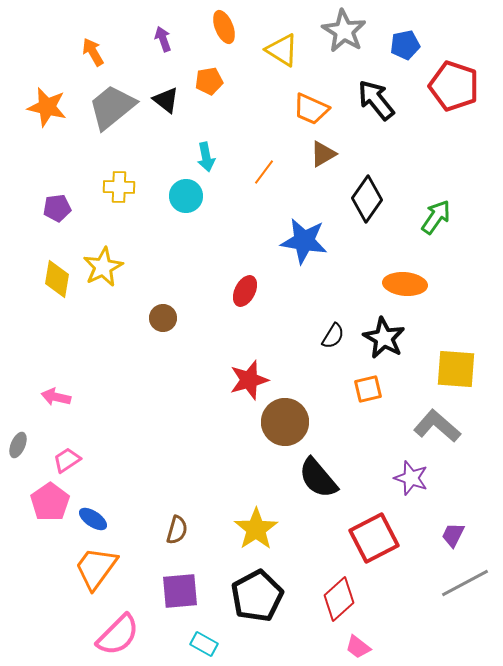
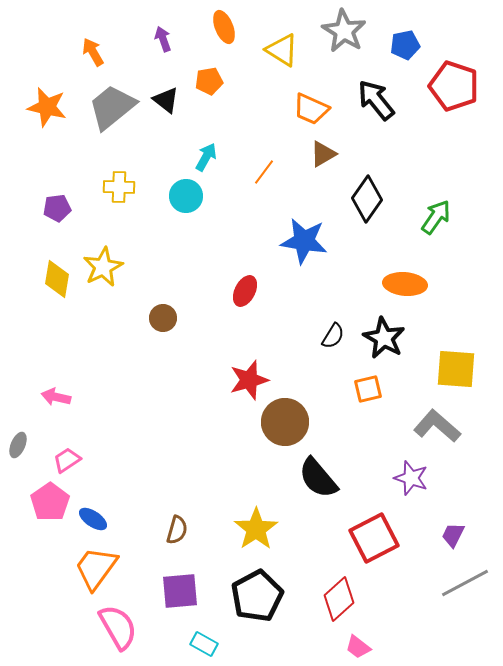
cyan arrow at (206, 157): rotated 140 degrees counterclockwise
pink semicircle at (118, 635): moved 8 px up; rotated 75 degrees counterclockwise
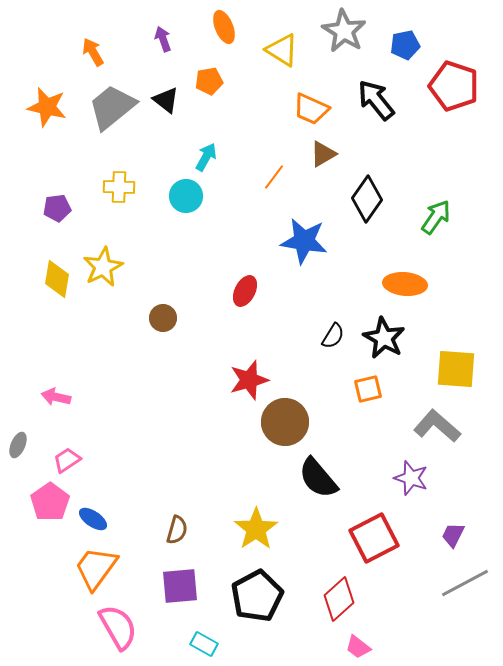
orange line at (264, 172): moved 10 px right, 5 px down
purple square at (180, 591): moved 5 px up
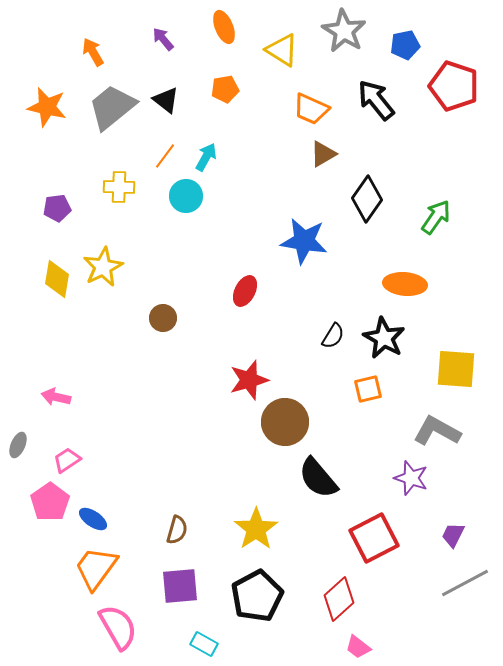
purple arrow at (163, 39): rotated 20 degrees counterclockwise
orange pentagon at (209, 81): moved 16 px right, 8 px down
orange line at (274, 177): moved 109 px left, 21 px up
gray L-shape at (437, 426): moved 5 px down; rotated 12 degrees counterclockwise
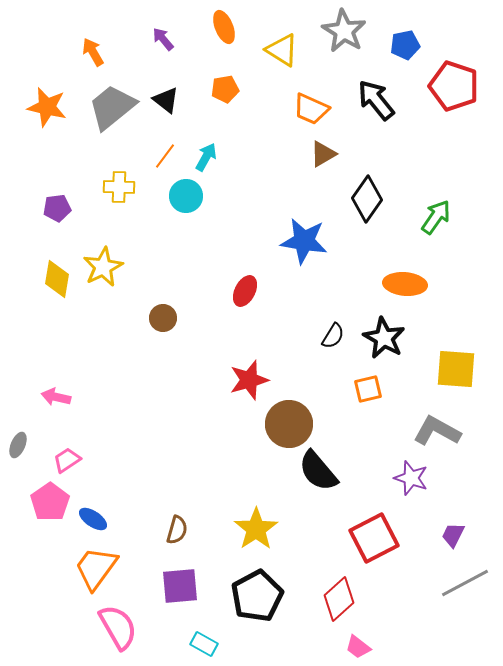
brown circle at (285, 422): moved 4 px right, 2 px down
black semicircle at (318, 478): moved 7 px up
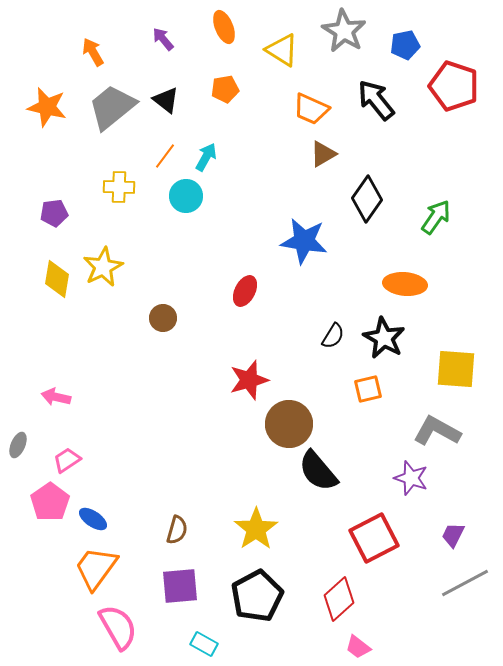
purple pentagon at (57, 208): moved 3 px left, 5 px down
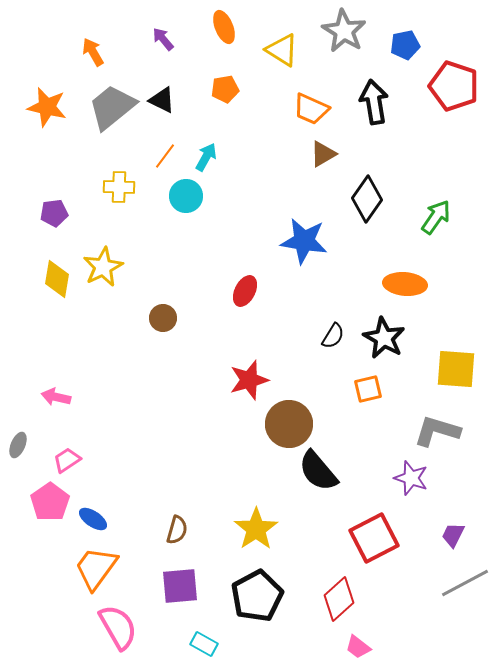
black triangle at (166, 100): moved 4 px left; rotated 12 degrees counterclockwise
black arrow at (376, 100): moved 2 px left, 2 px down; rotated 30 degrees clockwise
gray L-shape at (437, 431): rotated 12 degrees counterclockwise
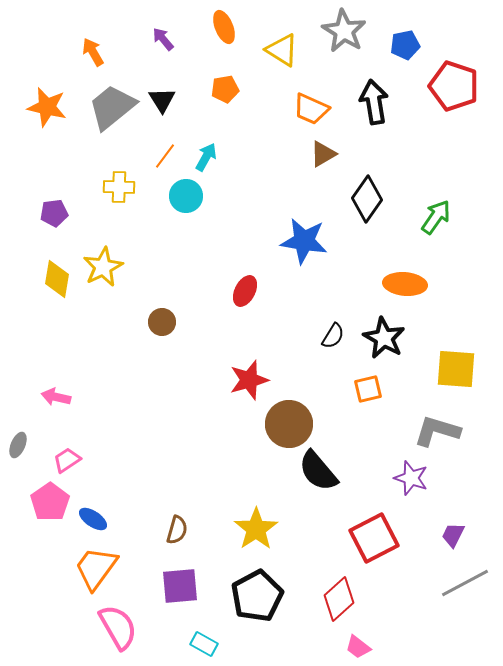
black triangle at (162, 100): rotated 32 degrees clockwise
brown circle at (163, 318): moved 1 px left, 4 px down
